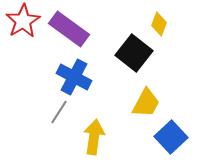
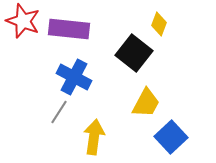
red star: rotated 20 degrees counterclockwise
purple rectangle: rotated 30 degrees counterclockwise
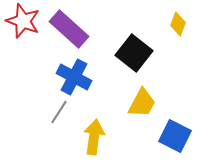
yellow diamond: moved 19 px right
purple rectangle: rotated 36 degrees clockwise
yellow trapezoid: moved 4 px left
blue square: moved 4 px right, 1 px up; rotated 20 degrees counterclockwise
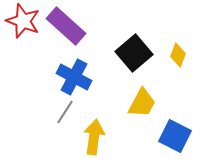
yellow diamond: moved 31 px down
purple rectangle: moved 3 px left, 3 px up
black square: rotated 12 degrees clockwise
gray line: moved 6 px right
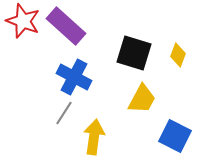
black square: rotated 33 degrees counterclockwise
yellow trapezoid: moved 4 px up
gray line: moved 1 px left, 1 px down
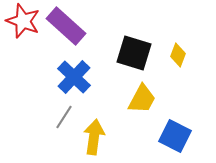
blue cross: rotated 16 degrees clockwise
gray line: moved 4 px down
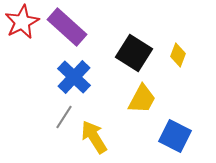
red star: moved 1 px left, 1 px down; rotated 24 degrees clockwise
purple rectangle: moved 1 px right, 1 px down
black square: rotated 15 degrees clockwise
yellow arrow: rotated 40 degrees counterclockwise
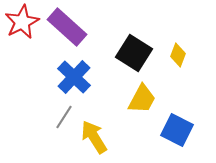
blue square: moved 2 px right, 6 px up
